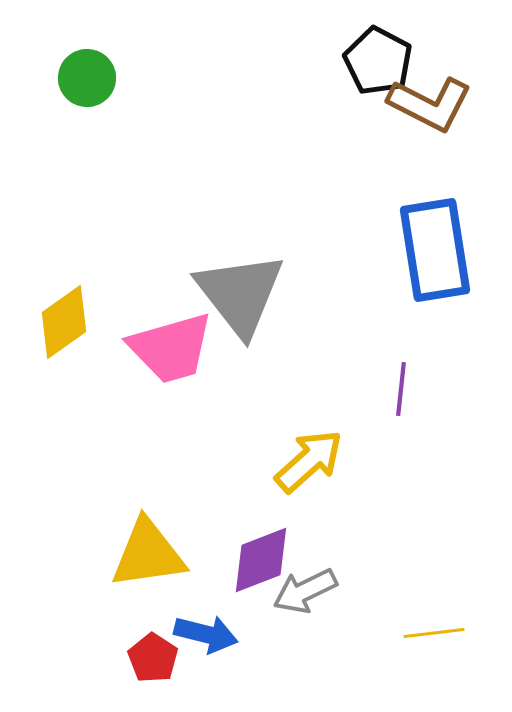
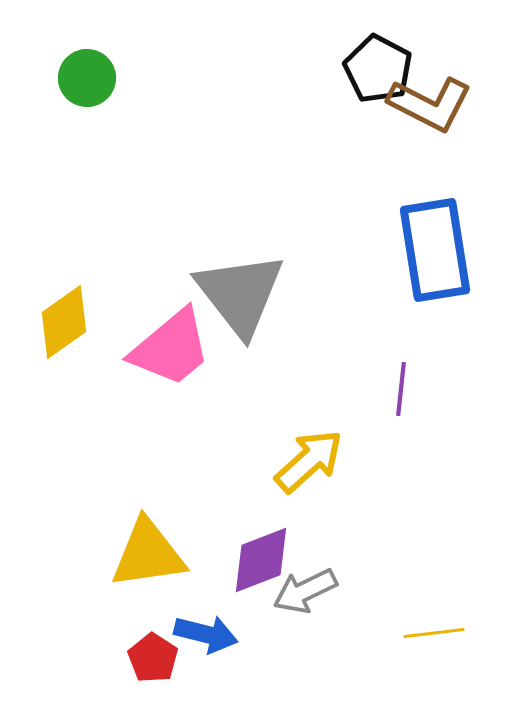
black pentagon: moved 8 px down
pink trapezoid: rotated 24 degrees counterclockwise
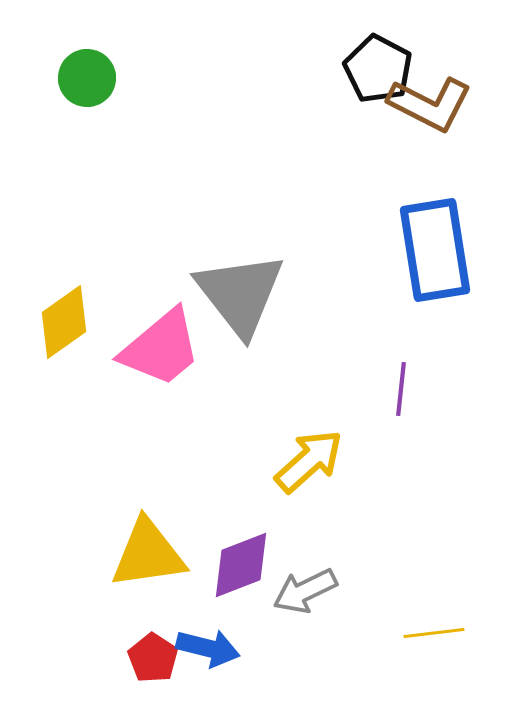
pink trapezoid: moved 10 px left
purple diamond: moved 20 px left, 5 px down
blue arrow: moved 2 px right, 14 px down
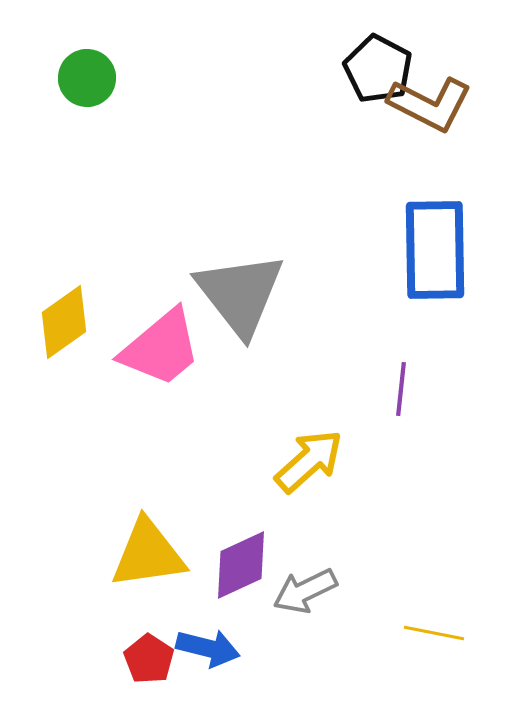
blue rectangle: rotated 8 degrees clockwise
purple diamond: rotated 4 degrees counterclockwise
yellow line: rotated 18 degrees clockwise
red pentagon: moved 4 px left, 1 px down
